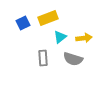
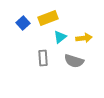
blue square: rotated 16 degrees counterclockwise
gray semicircle: moved 1 px right, 2 px down
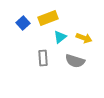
yellow arrow: rotated 28 degrees clockwise
gray semicircle: moved 1 px right
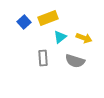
blue square: moved 1 px right, 1 px up
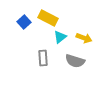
yellow rectangle: rotated 48 degrees clockwise
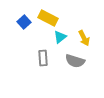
yellow arrow: rotated 42 degrees clockwise
